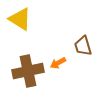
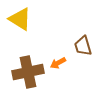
brown cross: moved 1 px down
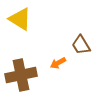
brown trapezoid: moved 2 px left, 1 px up; rotated 15 degrees counterclockwise
brown cross: moved 7 px left, 3 px down
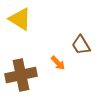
orange arrow: rotated 105 degrees counterclockwise
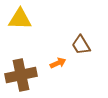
yellow triangle: rotated 30 degrees counterclockwise
orange arrow: rotated 70 degrees counterclockwise
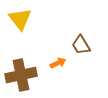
yellow triangle: rotated 50 degrees clockwise
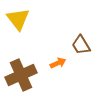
yellow triangle: moved 2 px left
brown cross: rotated 12 degrees counterclockwise
